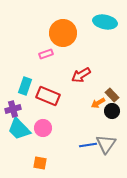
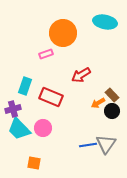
red rectangle: moved 3 px right, 1 px down
orange square: moved 6 px left
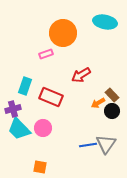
orange square: moved 6 px right, 4 px down
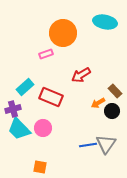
cyan rectangle: moved 1 px down; rotated 30 degrees clockwise
brown rectangle: moved 3 px right, 4 px up
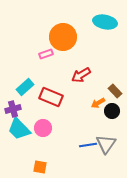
orange circle: moved 4 px down
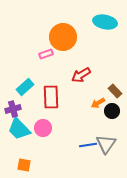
red rectangle: rotated 65 degrees clockwise
orange square: moved 16 px left, 2 px up
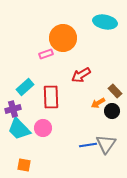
orange circle: moved 1 px down
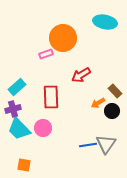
cyan rectangle: moved 8 px left
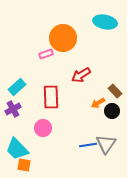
purple cross: rotated 14 degrees counterclockwise
cyan trapezoid: moved 2 px left, 20 px down
